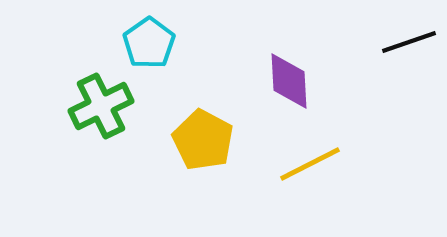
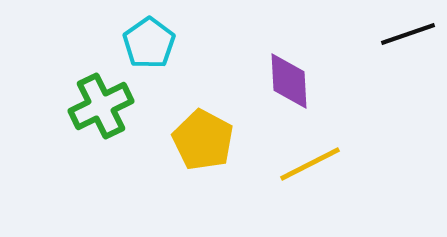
black line: moved 1 px left, 8 px up
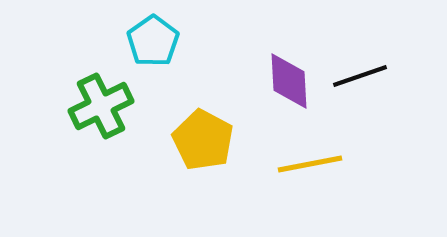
black line: moved 48 px left, 42 px down
cyan pentagon: moved 4 px right, 2 px up
yellow line: rotated 16 degrees clockwise
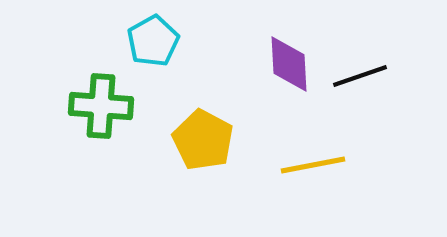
cyan pentagon: rotated 6 degrees clockwise
purple diamond: moved 17 px up
green cross: rotated 30 degrees clockwise
yellow line: moved 3 px right, 1 px down
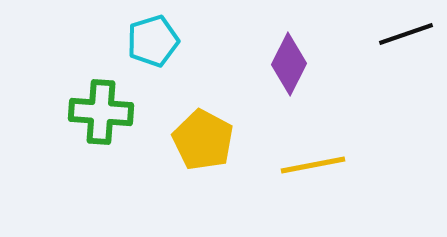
cyan pentagon: rotated 12 degrees clockwise
purple diamond: rotated 30 degrees clockwise
black line: moved 46 px right, 42 px up
green cross: moved 6 px down
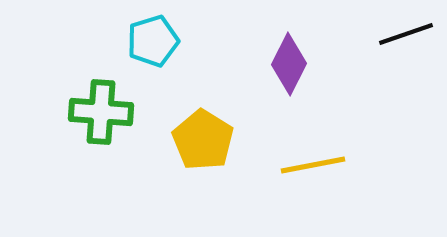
yellow pentagon: rotated 4 degrees clockwise
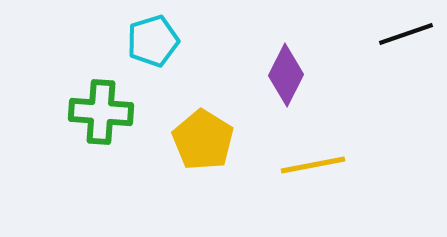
purple diamond: moved 3 px left, 11 px down
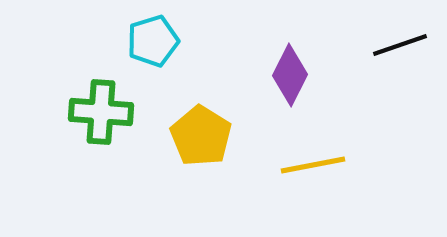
black line: moved 6 px left, 11 px down
purple diamond: moved 4 px right
yellow pentagon: moved 2 px left, 4 px up
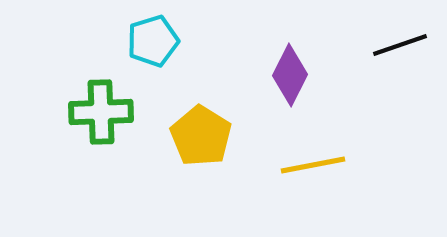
green cross: rotated 6 degrees counterclockwise
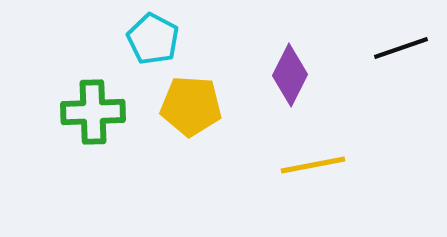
cyan pentagon: moved 2 px up; rotated 27 degrees counterclockwise
black line: moved 1 px right, 3 px down
green cross: moved 8 px left
yellow pentagon: moved 10 px left, 30 px up; rotated 28 degrees counterclockwise
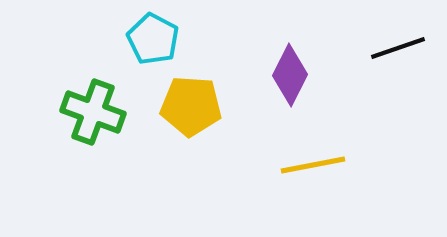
black line: moved 3 px left
green cross: rotated 22 degrees clockwise
